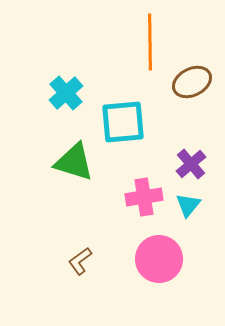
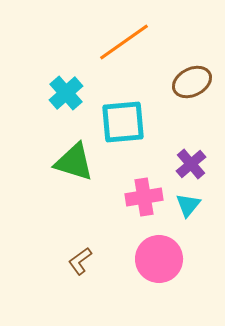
orange line: moved 26 px left; rotated 56 degrees clockwise
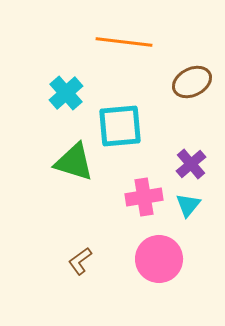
orange line: rotated 42 degrees clockwise
cyan square: moved 3 px left, 4 px down
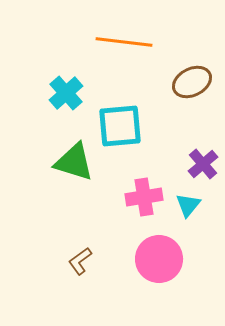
purple cross: moved 12 px right
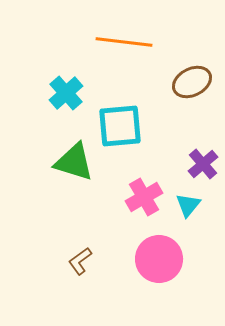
pink cross: rotated 21 degrees counterclockwise
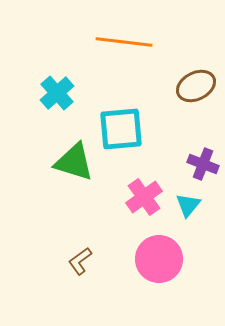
brown ellipse: moved 4 px right, 4 px down
cyan cross: moved 9 px left
cyan square: moved 1 px right, 3 px down
purple cross: rotated 28 degrees counterclockwise
pink cross: rotated 6 degrees counterclockwise
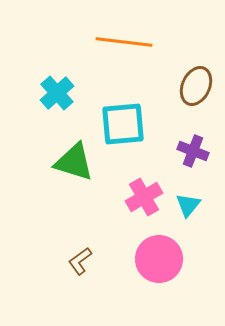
brown ellipse: rotated 39 degrees counterclockwise
cyan square: moved 2 px right, 5 px up
purple cross: moved 10 px left, 13 px up
pink cross: rotated 6 degrees clockwise
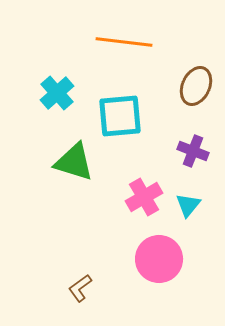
cyan square: moved 3 px left, 8 px up
brown L-shape: moved 27 px down
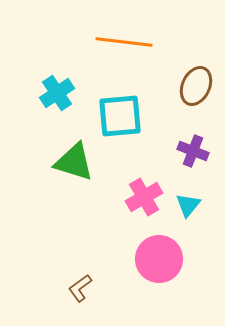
cyan cross: rotated 8 degrees clockwise
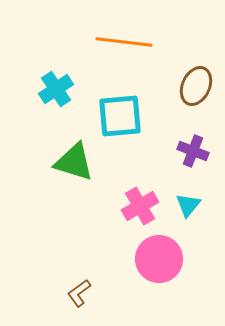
cyan cross: moved 1 px left, 4 px up
pink cross: moved 4 px left, 9 px down
brown L-shape: moved 1 px left, 5 px down
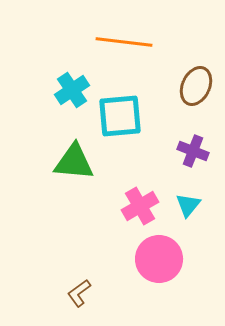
cyan cross: moved 16 px right, 1 px down
green triangle: rotated 12 degrees counterclockwise
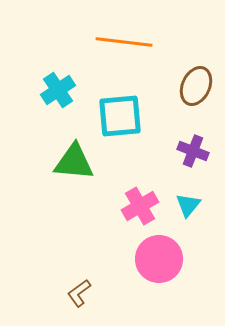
cyan cross: moved 14 px left
